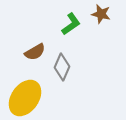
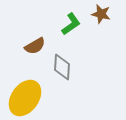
brown semicircle: moved 6 px up
gray diamond: rotated 20 degrees counterclockwise
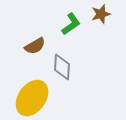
brown star: rotated 30 degrees counterclockwise
yellow ellipse: moved 7 px right
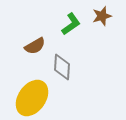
brown star: moved 1 px right, 2 px down
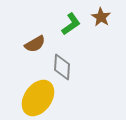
brown star: moved 1 px left, 1 px down; rotated 24 degrees counterclockwise
brown semicircle: moved 2 px up
yellow ellipse: moved 6 px right
